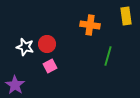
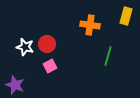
yellow rectangle: rotated 24 degrees clockwise
purple star: rotated 12 degrees counterclockwise
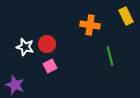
yellow rectangle: rotated 42 degrees counterclockwise
green line: moved 2 px right; rotated 30 degrees counterclockwise
